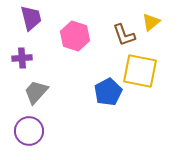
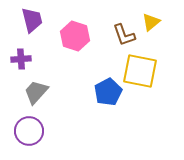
purple trapezoid: moved 1 px right, 2 px down
purple cross: moved 1 px left, 1 px down
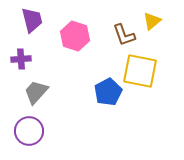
yellow triangle: moved 1 px right, 1 px up
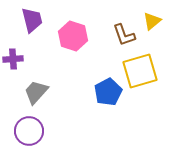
pink hexagon: moved 2 px left
purple cross: moved 8 px left
yellow square: rotated 27 degrees counterclockwise
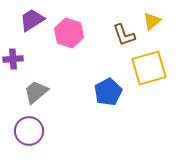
purple trapezoid: rotated 108 degrees counterclockwise
pink hexagon: moved 4 px left, 3 px up
yellow square: moved 9 px right, 3 px up
gray trapezoid: rotated 8 degrees clockwise
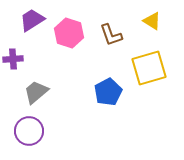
yellow triangle: rotated 48 degrees counterclockwise
brown L-shape: moved 13 px left
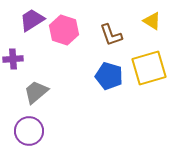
pink hexagon: moved 5 px left, 3 px up
blue pentagon: moved 1 px right, 16 px up; rotated 28 degrees counterclockwise
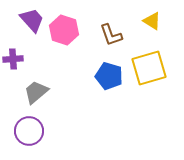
purple trapezoid: rotated 80 degrees clockwise
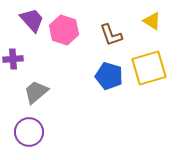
purple circle: moved 1 px down
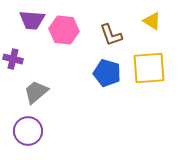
purple trapezoid: rotated 136 degrees clockwise
pink hexagon: rotated 12 degrees counterclockwise
purple cross: rotated 18 degrees clockwise
yellow square: rotated 12 degrees clockwise
blue pentagon: moved 2 px left, 3 px up
purple circle: moved 1 px left, 1 px up
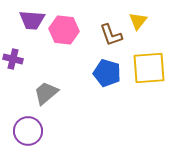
yellow triangle: moved 14 px left; rotated 36 degrees clockwise
gray trapezoid: moved 10 px right, 1 px down
